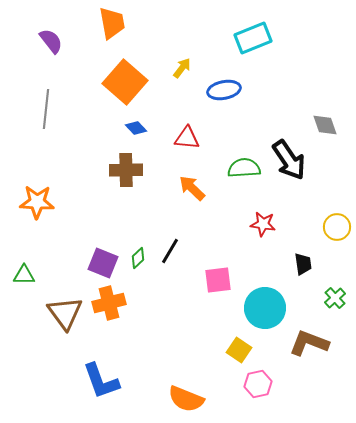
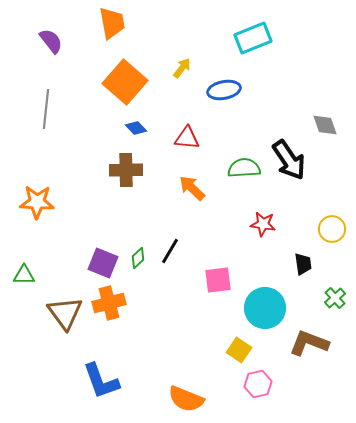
yellow circle: moved 5 px left, 2 px down
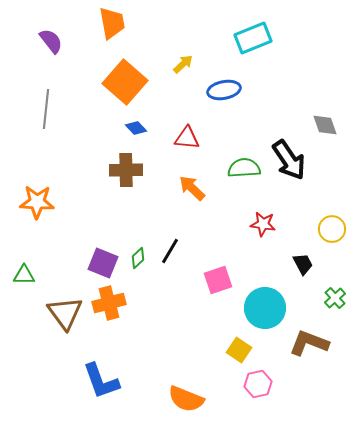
yellow arrow: moved 1 px right, 4 px up; rotated 10 degrees clockwise
black trapezoid: rotated 20 degrees counterclockwise
pink square: rotated 12 degrees counterclockwise
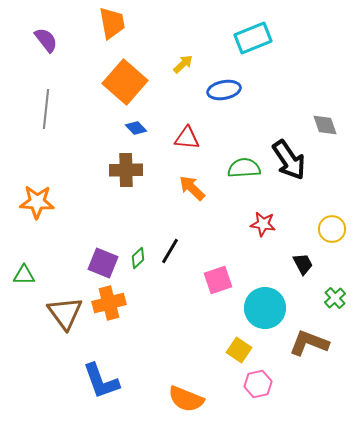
purple semicircle: moved 5 px left, 1 px up
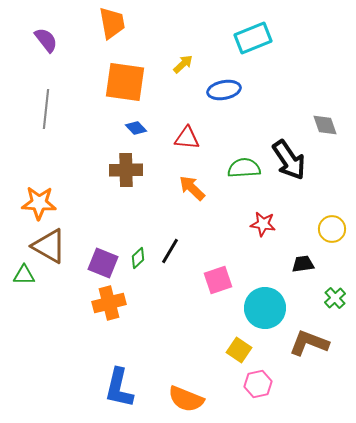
orange square: rotated 33 degrees counterclockwise
orange star: moved 2 px right, 1 px down
black trapezoid: rotated 70 degrees counterclockwise
brown triangle: moved 16 px left, 67 px up; rotated 24 degrees counterclockwise
blue L-shape: moved 18 px right, 7 px down; rotated 33 degrees clockwise
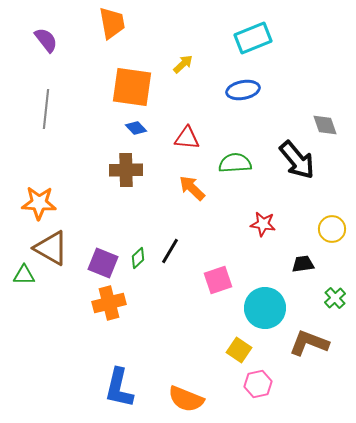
orange square: moved 7 px right, 5 px down
blue ellipse: moved 19 px right
black arrow: moved 8 px right; rotated 6 degrees counterclockwise
green semicircle: moved 9 px left, 5 px up
brown triangle: moved 2 px right, 2 px down
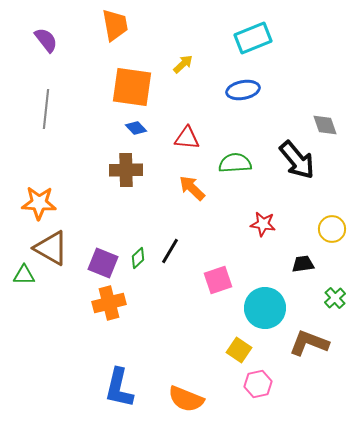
orange trapezoid: moved 3 px right, 2 px down
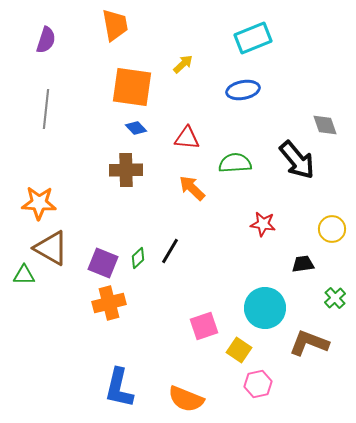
purple semicircle: rotated 56 degrees clockwise
pink square: moved 14 px left, 46 px down
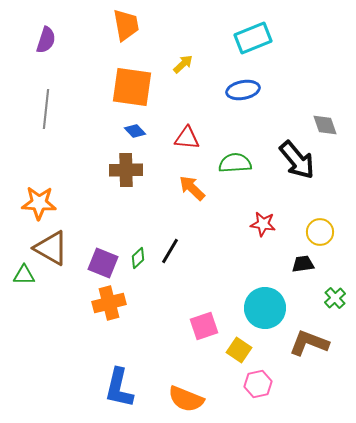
orange trapezoid: moved 11 px right
blue diamond: moved 1 px left, 3 px down
yellow circle: moved 12 px left, 3 px down
